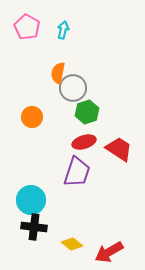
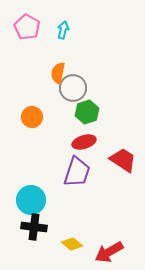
red trapezoid: moved 4 px right, 11 px down
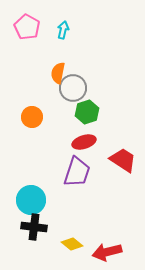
red arrow: moved 2 px left; rotated 16 degrees clockwise
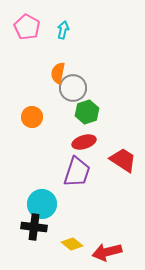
cyan circle: moved 11 px right, 4 px down
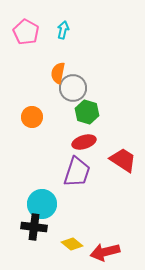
pink pentagon: moved 1 px left, 5 px down
green hexagon: rotated 25 degrees counterclockwise
red arrow: moved 2 px left
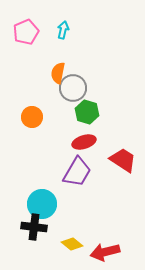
pink pentagon: rotated 20 degrees clockwise
purple trapezoid: rotated 12 degrees clockwise
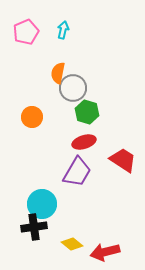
black cross: rotated 15 degrees counterclockwise
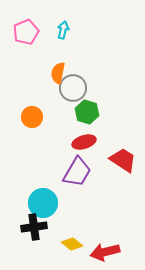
cyan circle: moved 1 px right, 1 px up
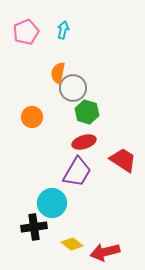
cyan circle: moved 9 px right
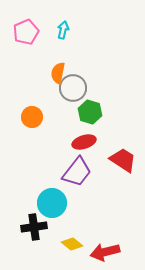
green hexagon: moved 3 px right
purple trapezoid: rotated 8 degrees clockwise
